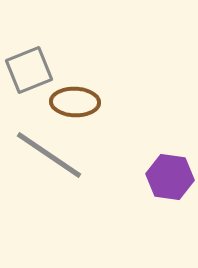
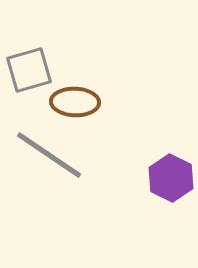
gray square: rotated 6 degrees clockwise
purple hexagon: moved 1 px right, 1 px down; rotated 18 degrees clockwise
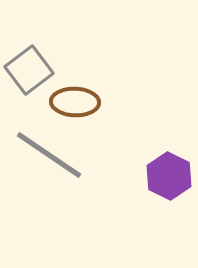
gray square: rotated 21 degrees counterclockwise
purple hexagon: moved 2 px left, 2 px up
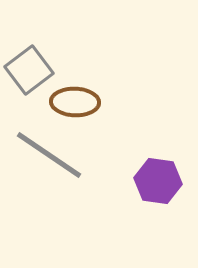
purple hexagon: moved 11 px left, 5 px down; rotated 18 degrees counterclockwise
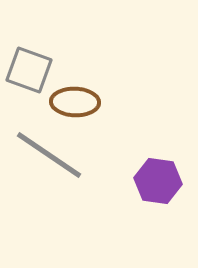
gray square: rotated 33 degrees counterclockwise
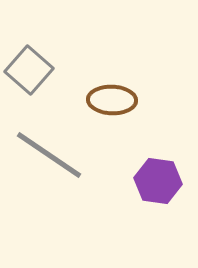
gray square: rotated 21 degrees clockwise
brown ellipse: moved 37 px right, 2 px up
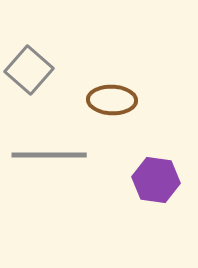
gray line: rotated 34 degrees counterclockwise
purple hexagon: moved 2 px left, 1 px up
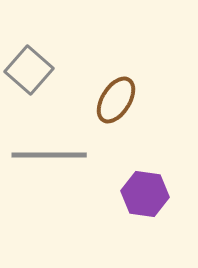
brown ellipse: moved 4 px right; rotated 60 degrees counterclockwise
purple hexagon: moved 11 px left, 14 px down
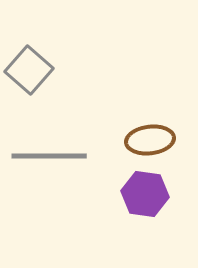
brown ellipse: moved 34 px right, 40 px down; rotated 51 degrees clockwise
gray line: moved 1 px down
